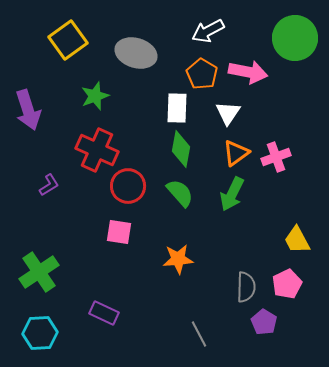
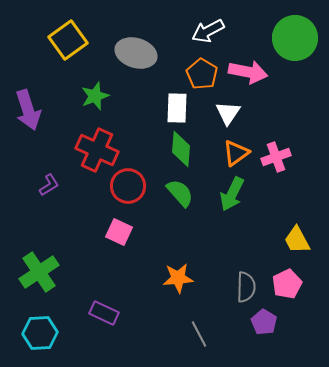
green diamond: rotated 6 degrees counterclockwise
pink square: rotated 16 degrees clockwise
orange star: moved 19 px down
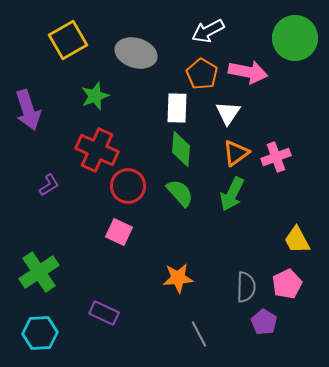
yellow square: rotated 6 degrees clockwise
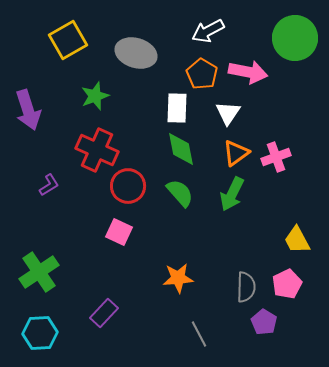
green diamond: rotated 15 degrees counterclockwise
purple rectangle: rotated 72 degrees counterclockwise
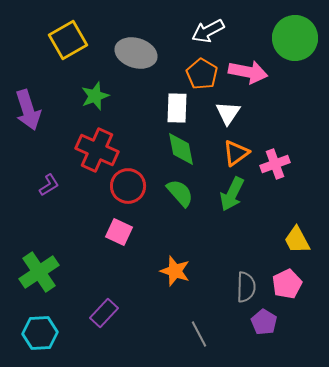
pink cross: moved 1 px left, 7 px down
orange star: moved 3 px left, 7 px up; rotated 24 degrees clockwise
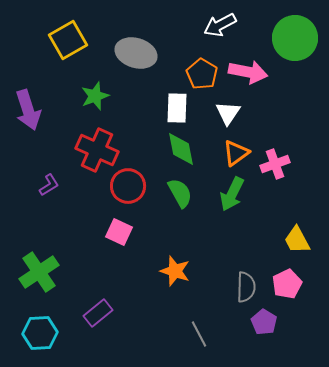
white arrow: moved 12 px right, 6 px up
green semicircle: rotated 12 degrees clockwise
purple rectangle: moved 6 px left; rotated 8 degrees clockwise
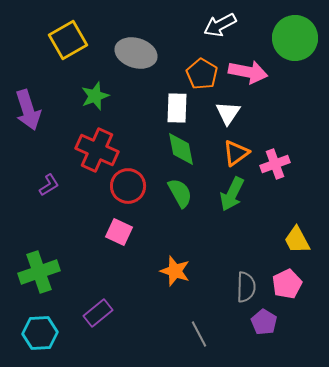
green cross: rotated 15 degrees clockwise
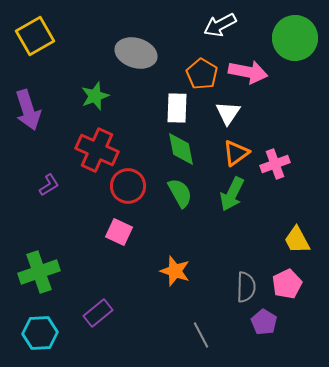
yellow square: moved 33 px left, 4 px up
gray line: moved 2 px right, 1 px down
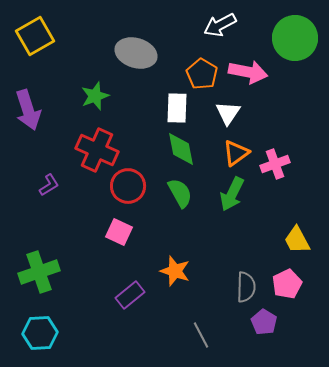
purple rectangle: moved 32 px right, 18 px up
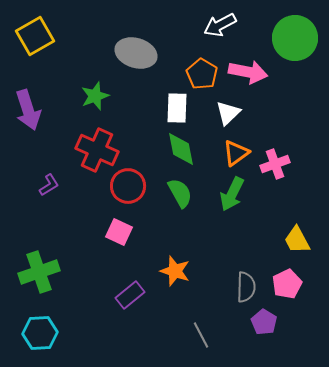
white triangle: rotated 12 degrees clockwise
